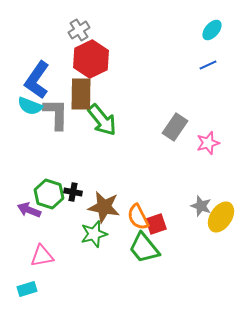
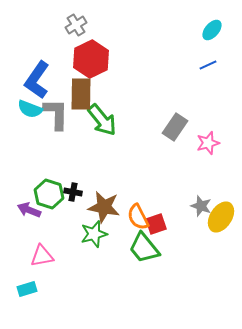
gray cross: moved 3 px left, 5 px up
cyan semicircle: moved 3 px down
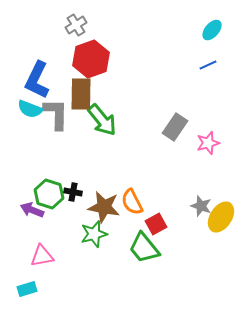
red hexagon: rotated 6 degrees clockwise
blue L-shape: rotated 9 degrees counterclockwise
purple arrow: moved 3 px right
orange semicircle: moved 6 px left, 15 px up
red square: rotated 10 degrees counterclockwise
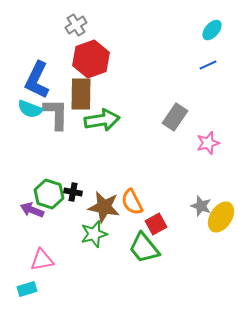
green arrow: rotated 60 degrees counterclockwise
gray rectangle: moved 10 px up
pink triangle: moved 4 px down
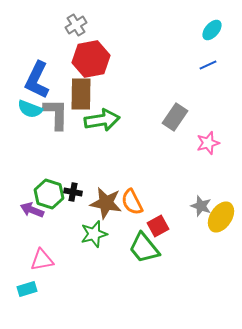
red hexagon: rotated 9 degrees clockwise
brown star: moved 2 px right, 4 px up
red square: moved 2 px right, 2 px down
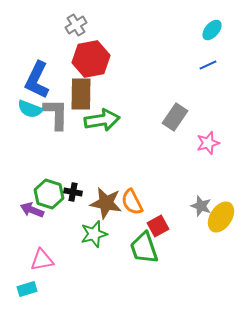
green trapezoid: rotated 20 degrees clockwise
